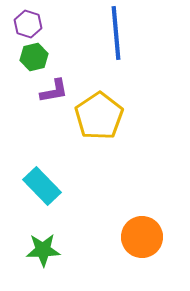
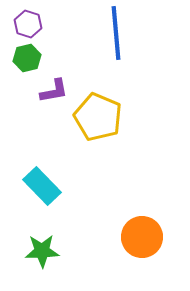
green hexagon: moved 7 px left, 1 px down
yellow pentagon: moved 1 px left, 1 px down; rotated 15 degrees counterclockwise
green star: moved 1 px left, 1 px down
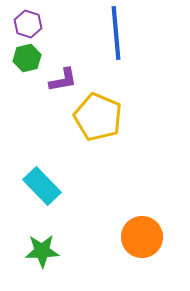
purple L-shape: moved 9 px right, 11 px up
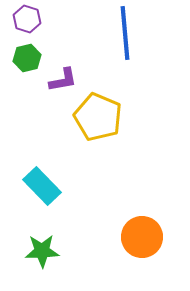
purple hexagon: moved 1 px left, 5 px up
blue line: moved 9 px right
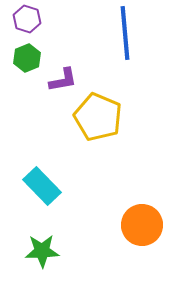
green hexagon: rotated 8 degrees counterclockwise
orange circle: moved 12 px up
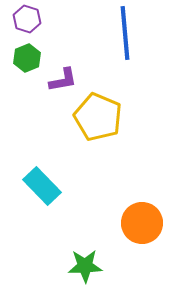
orange circle: moved 2 px up
green star: moved 43 px right, 15 px down
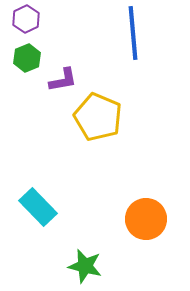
purple hexagon: moved 1 px left; rotated 16 degrees clockwise
blue line: moved 8 px right
cyan rectangle: moved 4 px left, 21 px down
orange circle: moved 4 px right, 4 px up
green star: rotated 16 degrees clockwise
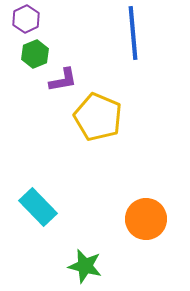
green hexagon: moved 8 px right, 4 px up
